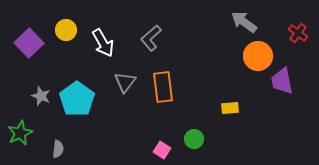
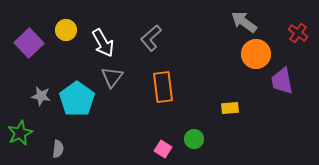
orange circle: moved 2 px left, 2 px up
gray triangle: moved 13 px left, 5 px up
gray star: rotated 12 degrees counterclockwise
pink square: moved 1 px right, 1 px up
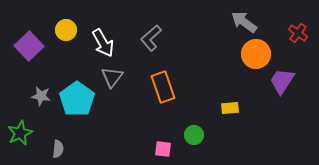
purple square: moved 3 px down
purple trapezoid: rotated 44 degrees clockwise
orange rectangle: rotated 12 degrees counterclockwise
green circle: moved 4 px up
pink square: rotated 24 degrees counterclockwise
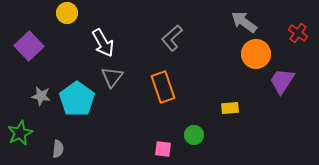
yellow circle: moved 1 px right, 17 px up
gray L-shape: moved 21 px right
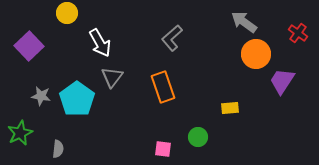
white arrow: moved 3 px left
green circle: moved 4 px right, 2 px down
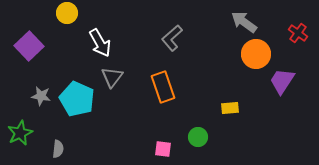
cyan pentagon: rotated 12 degrees counterclockwise
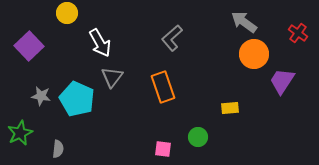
orange circle: moved 2 px left
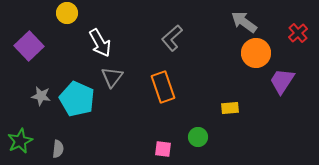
red cross: rotated 12 degrees clockwise
orange circle: moved 2 px right, 1 px up
green star: moved 8 px down
